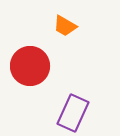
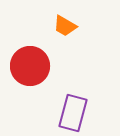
purple rectangle: rotated 9 degrees counterclockwise
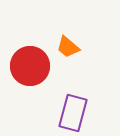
orange trapezoid: moved 3 px right, 21 px down; rotated 10 degrees clockwise
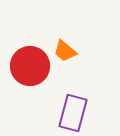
orange trapezoid: moved 3 px left, 4 px down
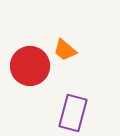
orange trapezoid: moved 1 px up
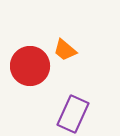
purple rectangle: moved 1 px down; rotated 9 degrees clockwise
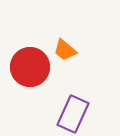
red circle: moved 1 px down
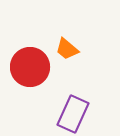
orange trapezoid: moved 2 px right, 1 px up
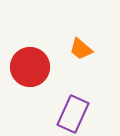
orange trapezoid: moved 14 px right
